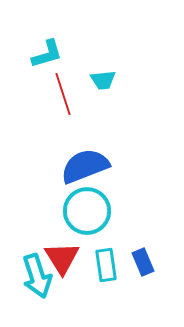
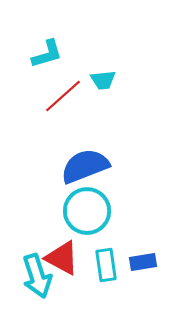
red line: moved 2 px down; rotated 66 degrees clockwise
red triangle: rotated 30 degrees counterclockwise
blue rectangle: rotated 76 degrees counterclockwise
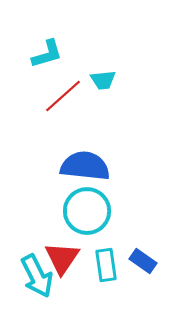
blue semicircle: rotated 27 degrees clockwise
red triangle: rotated 36 degrees clockwise
blue rectangle: moved 1 px up; rotated 44 degrees clockwise
cyan arrow: rotated 9 degrees counterclockwise
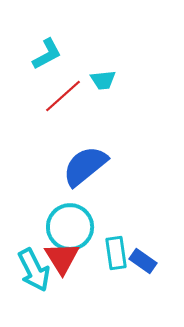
cyan L-shape: rotated 12 degrees counterclockwise
blue semicircle: rotated 45 degrees counterclockwise
cyan circle: moved 17 px left, 16 px down
red triangle: rotated 6 degrees counterclockwise
cyan rectangle: moved 10 px right, 12 px up
cyan arrow: moved 3 px left, 6 px up
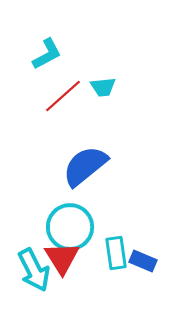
cyan trapezoid: moved 7 px down
blue rectangle: rotated 12 degrees counterclockwise
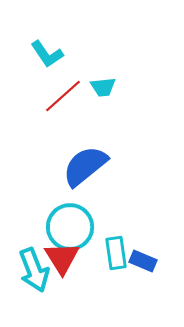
cyan L-shape: rotated 84 degrees clockwise
cyan arrow: rotated 6 degrees clockwise
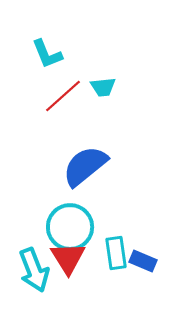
cyan L-shape: rotated 12 degrees clockwise
red triangle: moved 6 px right
